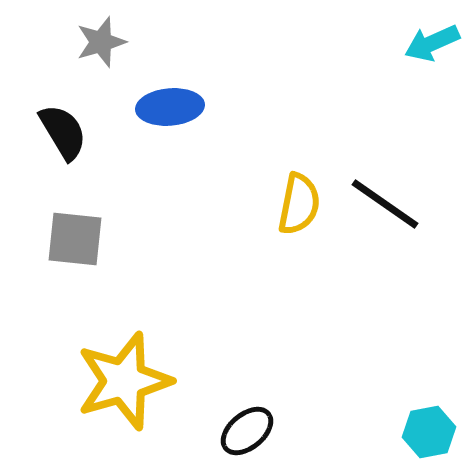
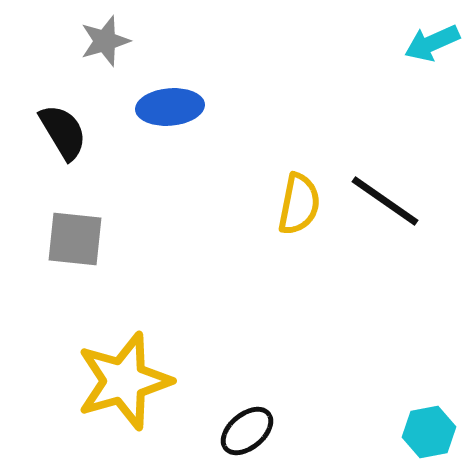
gray star: moved 4 px right, 1 px up
black line: moved 3 px up
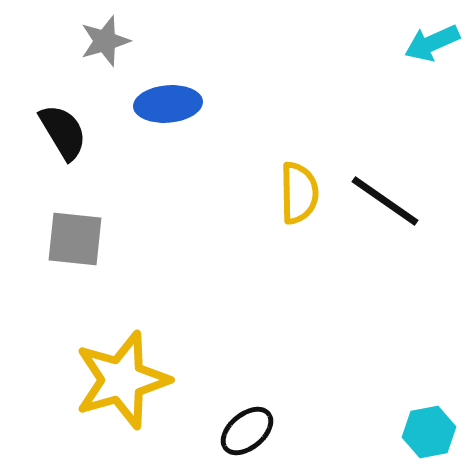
blue ellipse: moved 2 px left, 3 px up
yellow semicircle: moved 11 px up; rotated 12 degrees counterclockwise
yellow star: moved 2 px left, 1 px up
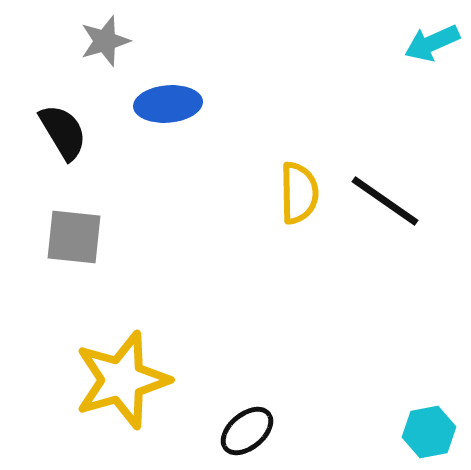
gray square: moved 1 px left, 2 px up
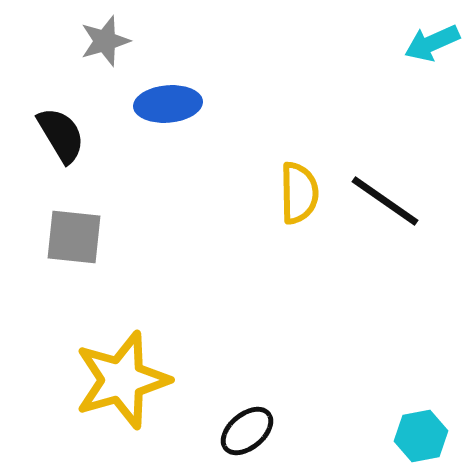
black semicircle: moved 2 px left, 3 px down
cyan hexagon: moved 8 px left, 4 px down
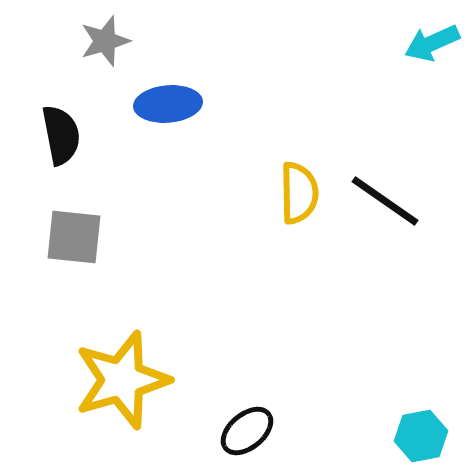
black semicircle: rotated 20 degrees clockwise
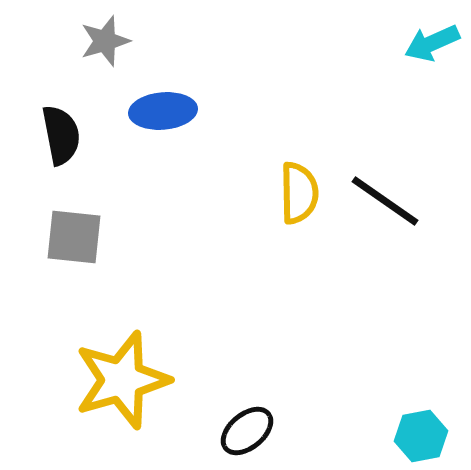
blue ellipse: moved 5 px left, 7 px down
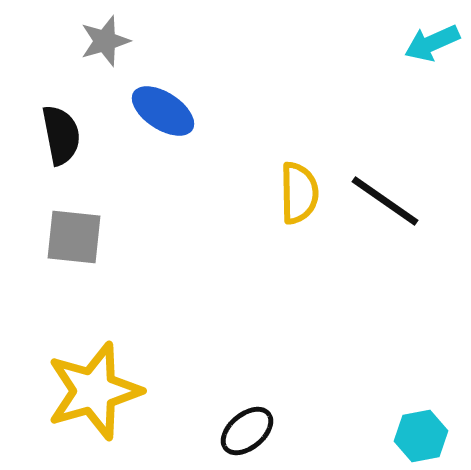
blue ellipse: rotated 38 degrees clockwise
yellow star: moved 28 px left, 11 px down
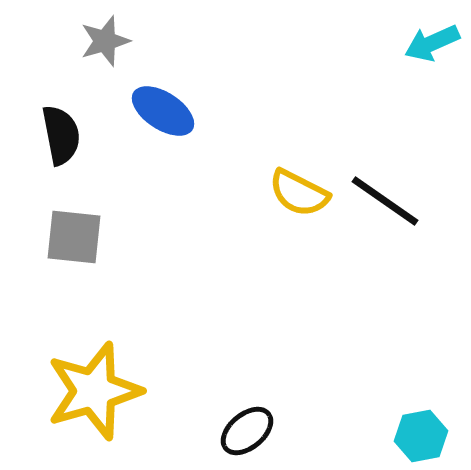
yellow semicircle: rotated 118 degrees clockwise
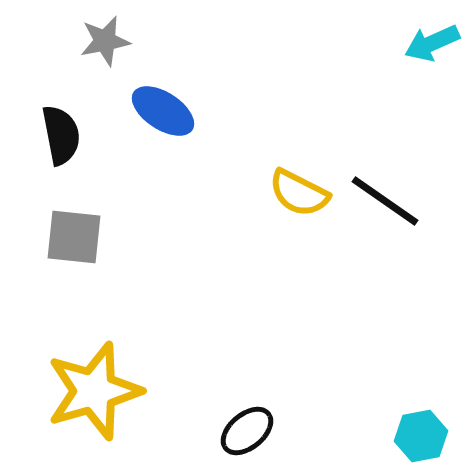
gray star: rotated 6 degrees clockwise
